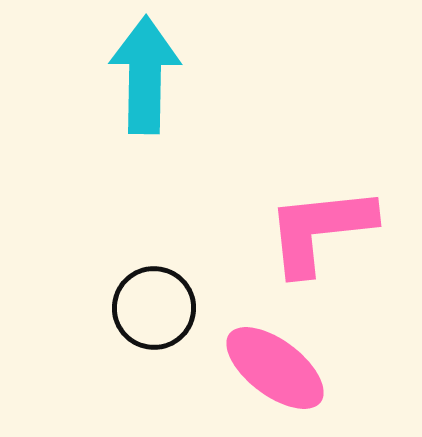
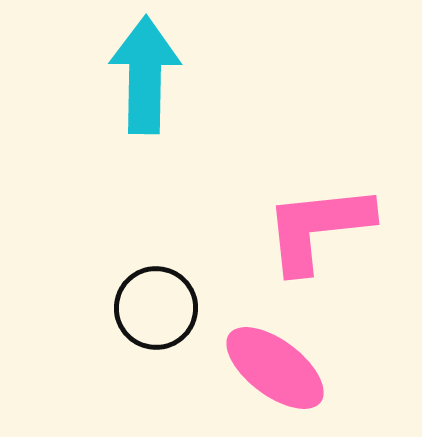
pink L-shape: moved 2 px left, 2 px up
black circle: moved 2 px right
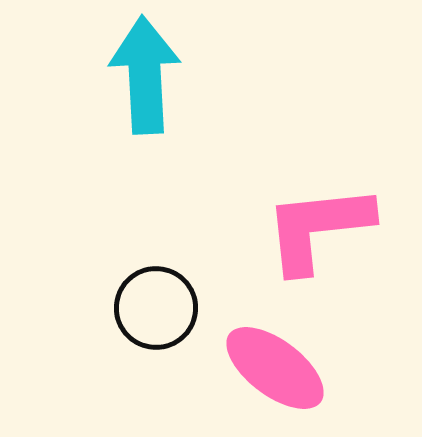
cyan arrow: rotated 4 degrees counterclockwise
